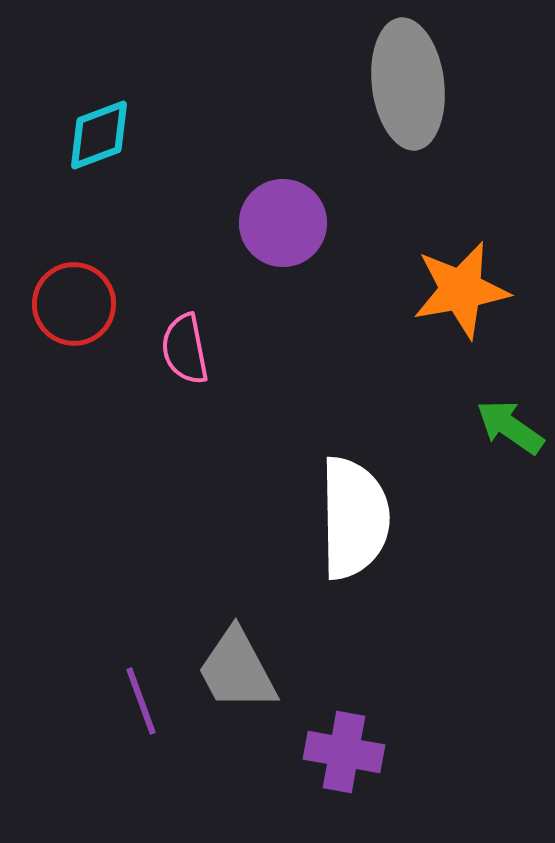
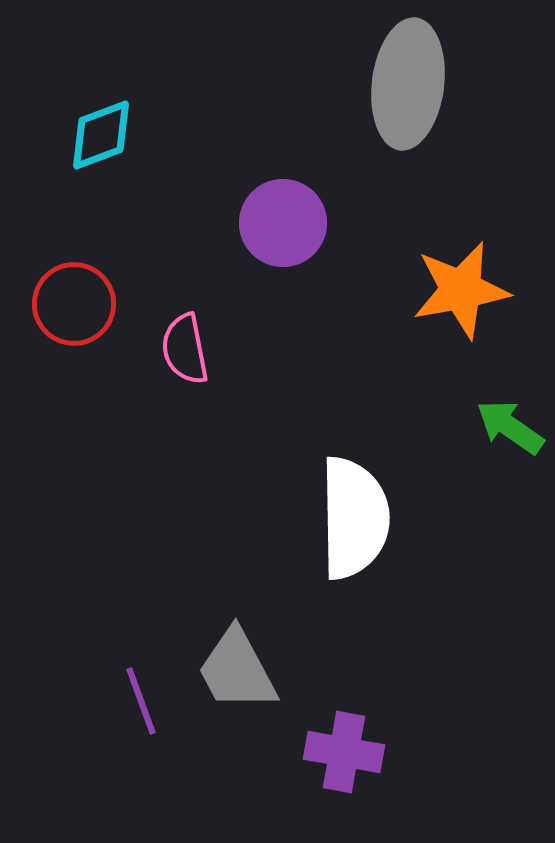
gray ellipse: rotated 14 degrees clockwise
cyan diamond: moved 2 px right
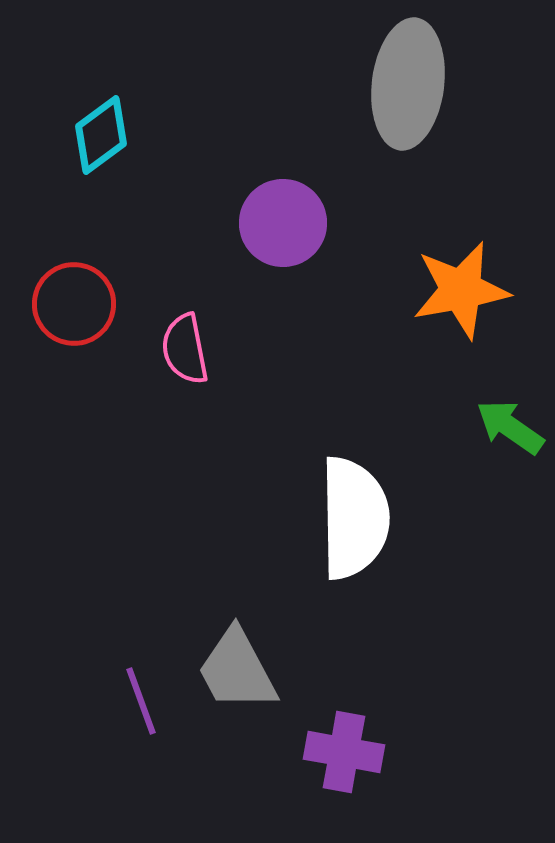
cyan diamond: rotated 16 degrees counterclockwise
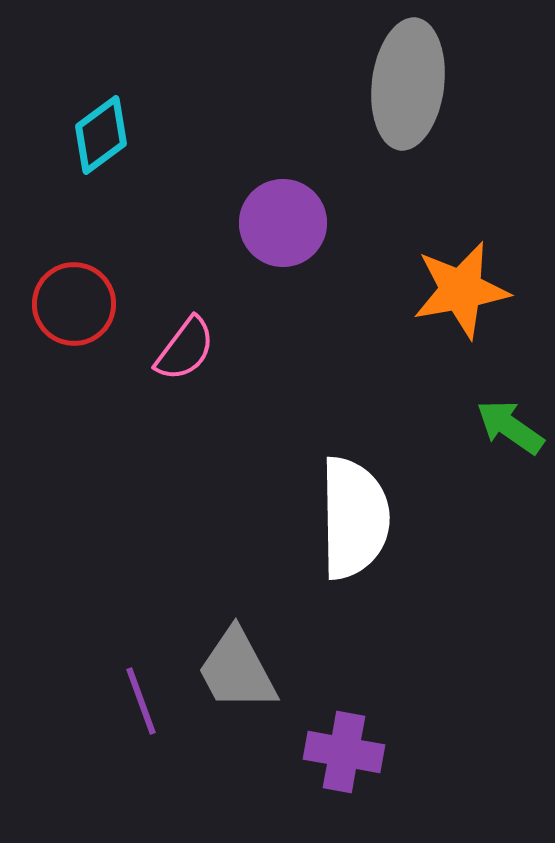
pink semicircle: rotated 132 degrees counterclockwise
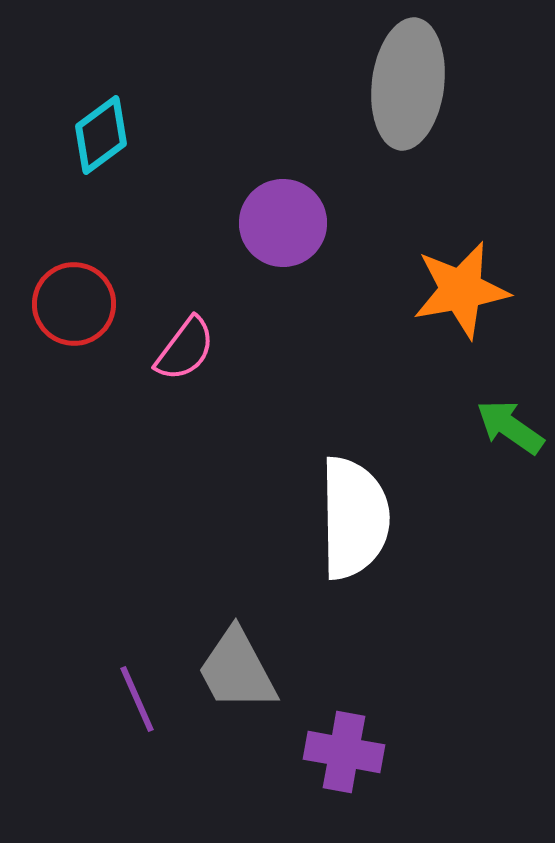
purple line: moved 4 px left, 2 px up; rotated 4 degrees counterclockwise
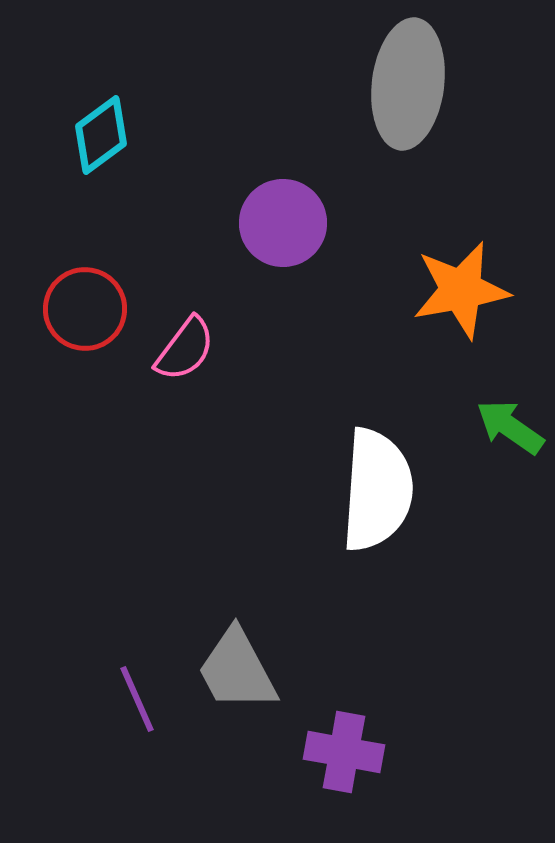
red circle: moved 11 px right, 5 px down
white semicircle: moved 23 px right, 28 px up; rotated 5 degrees clockwise
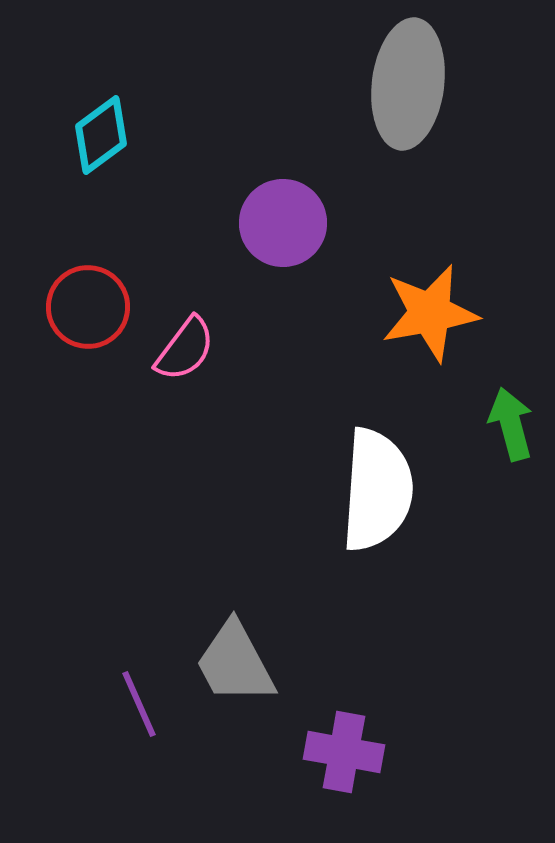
orange star: moved 31 px left, 23 px down
red circle: moved 3 px right, 2 px up
green arrow: moved 1 px right, 3 px up; rotated 40 degrees clockwise
gray trapezoid: moved 2 px left, 7 px up
purple line: moved 2 px right, 5 px down
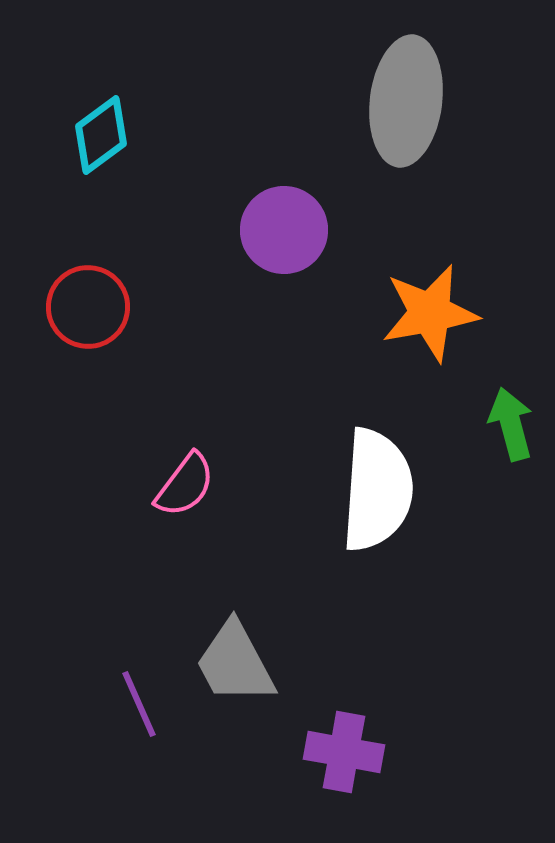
gray ellipse: moved 2 px left, 17 px down
purple circle: moved 1 px right, 7 px down
pink semicircle: moved 136 px down
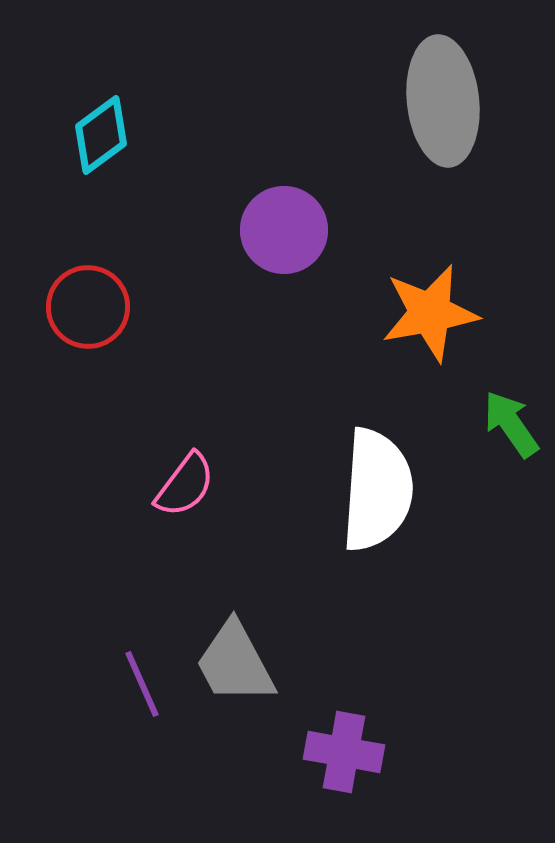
gray ellipse: moved 37 px right; rotated 13 degrees counterclockwise
green arrow: rotated 20 degrees counterclockwise
purple line: moved 3 px right, 20 px up
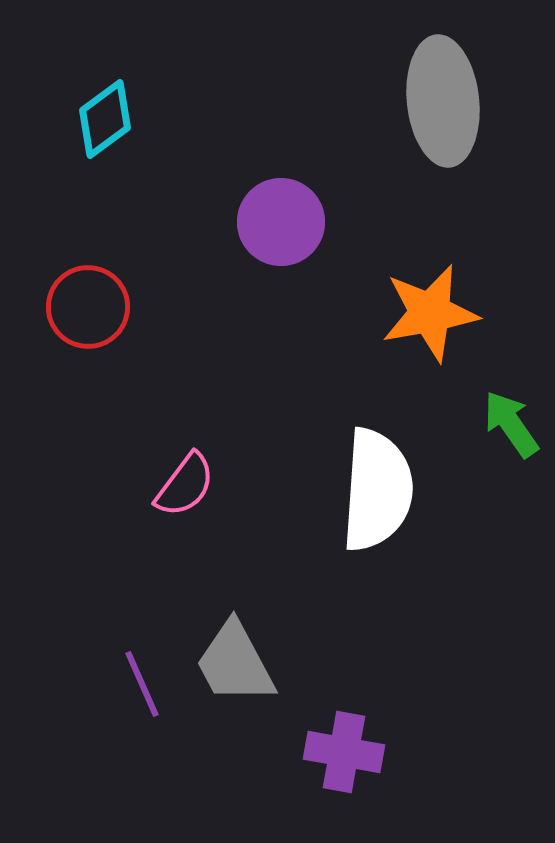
cyan diamond: moved 4 px right, 16 px up
purple circle: moved 3 px left, 8 px up
